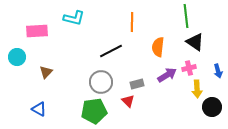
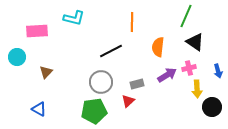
green line: rotated 30 degrees clockwise
red triangle: rotated 32 degrees clockwise
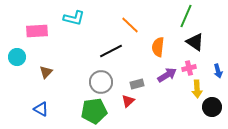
orange line: moved 2 px left, 3 px down; rotated 48 degrees counterclockwise
blue triangle: moved 2 px right
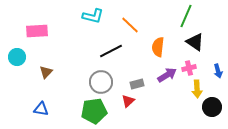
cyan L-shape: moved 19 px right, 2 px up
blue triangle: rotated 21 degrees counterclockwise
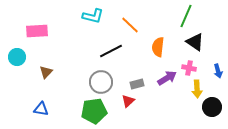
pink cross: rotated 24 degrees clockwise
purple arrow: moved 3 px down
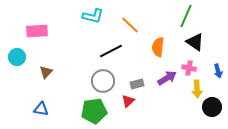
gray circle: moved 2 px right, 1 px up
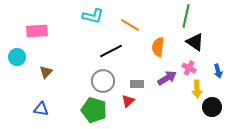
green line: rotated 10 degrees counterclockwise
orange line: rotated 12 degrees counterclockwise
pink cross: rotated 16 degrees clockwise
gray rectangle: rotated 16 degrees clockwise
green pentagon: moved 1 px up; rotated 25 degrees clockwise
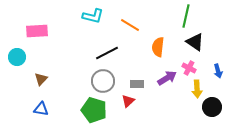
black line: moved 4 px left, 2 px down
brown triangle: moved 5 px left, 7 px down
